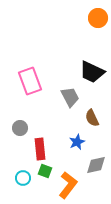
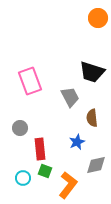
black trapezoid: rotated 8 degrees counterclockwise
brown semicircle: rotated 18 degrees clockwise
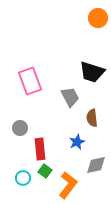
green square: rotated 16 degrees clockwise
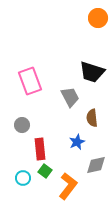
gray circle: moved 2 px right, 3 px up
orange L-shape: moved 1 px down
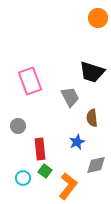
gray circle: moved 4 px left, 1 px down
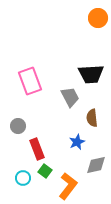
black trapezoid: moved 1 px left, 2 px down; rotated 20 degrees counterclockwise
red rectangle: moved 3 px left; rotated 15 degrees counterclockwise
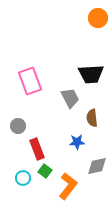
gray trapezoid: moved 1 px down
blue star: rotated 21 degrees clockwise
gray diamond: moved 1 px right, 1 px down
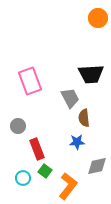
brown semicircle: moved 8 px left
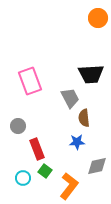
orange L-shape: moved 1 px right
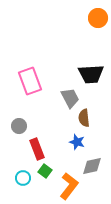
gray circle: moved 1 px right
blue star: rotated 21 degrees clockwise
gray diamond: moved 5 px left
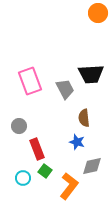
orange circle: moved 5 px up
gray trapezoid: moved 5 px left, 9 px up
